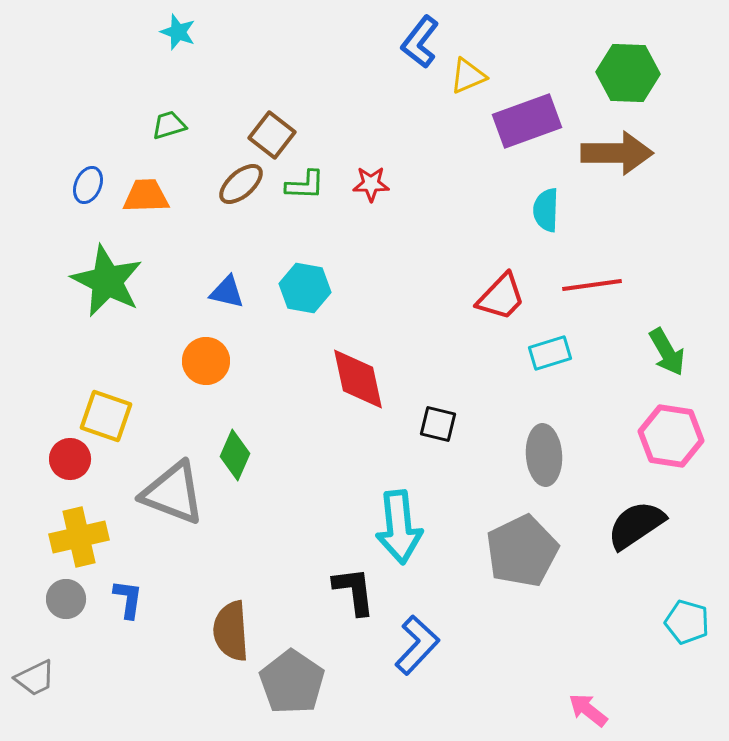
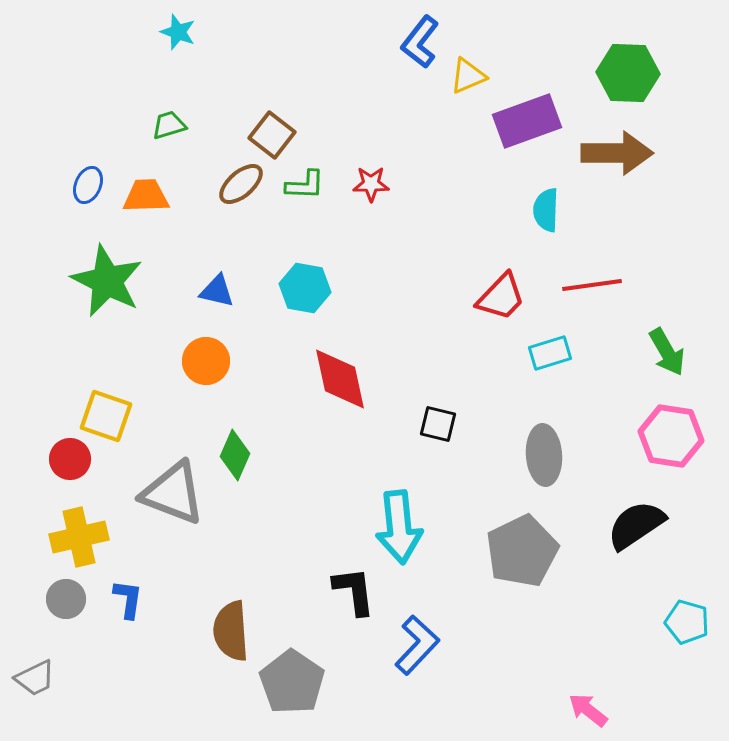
blue triangle at (227, 292): moved 10 px left, 1 px up
red diamond at (358, 379): moved 18 px left
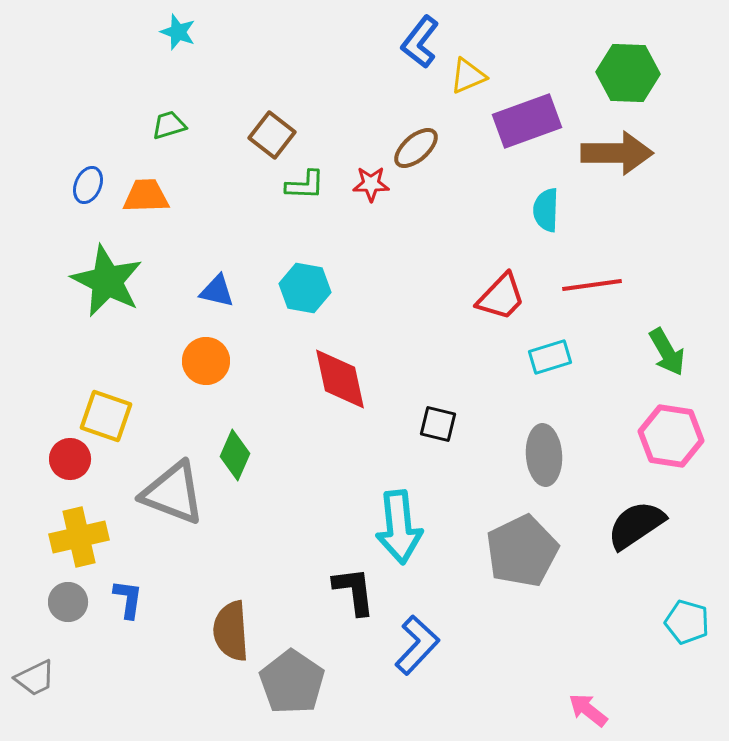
brown ellipse at (241, 184): moved 175 px right, 36 px up
cyan rectangle at (550, 353): moved 4 px down
gray circle at (66, 599): moved 2 px right, 3 px down
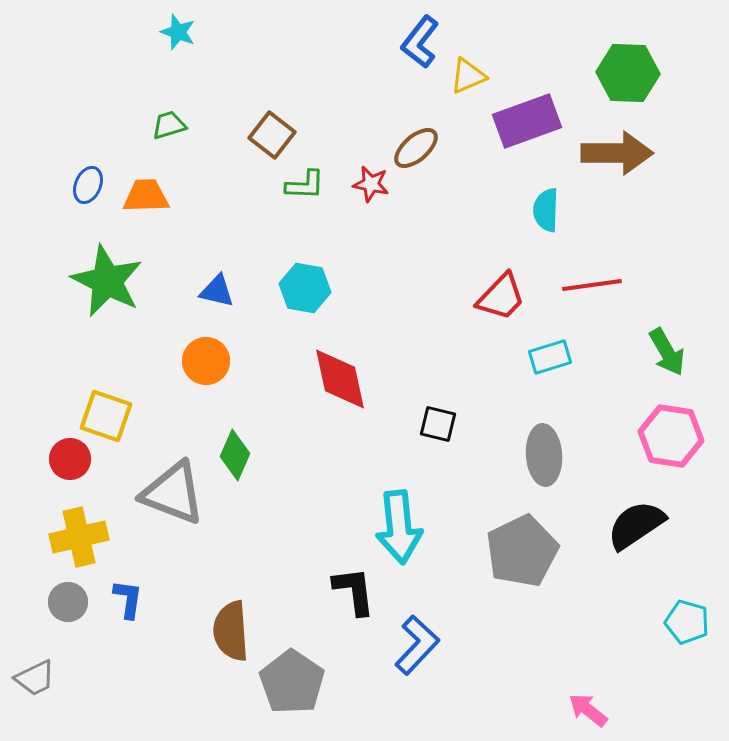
red star at (371, 184): rotated 12 degrees clockwise
